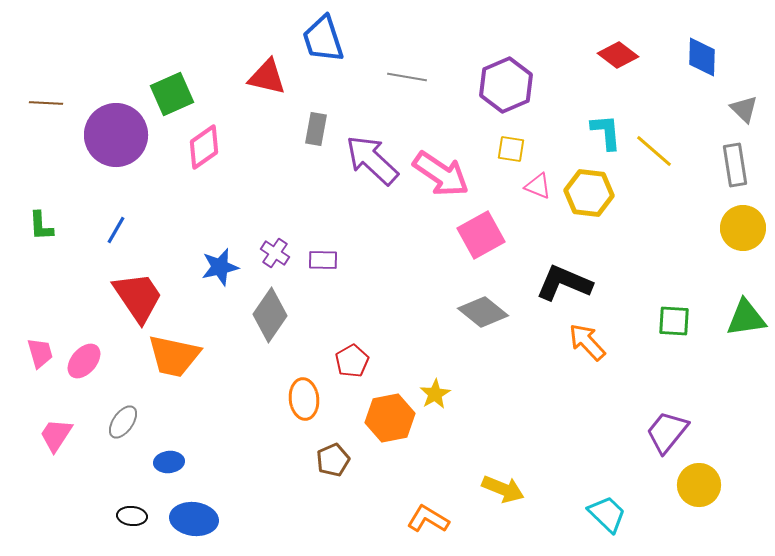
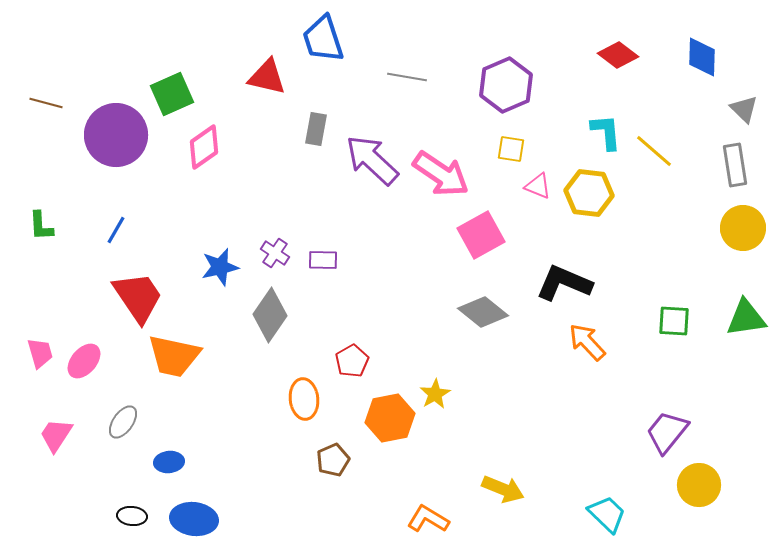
brown line at (46, 103): rotated 12 degrees clockwise
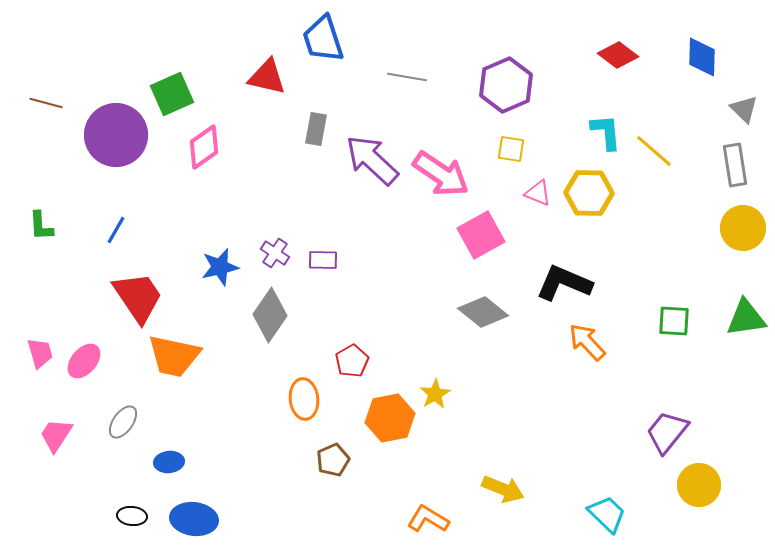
pink triangle at (538, 186): moved 7 px down
yellow hexagon at (589, 193): rotated 6 degrees counterclockwise
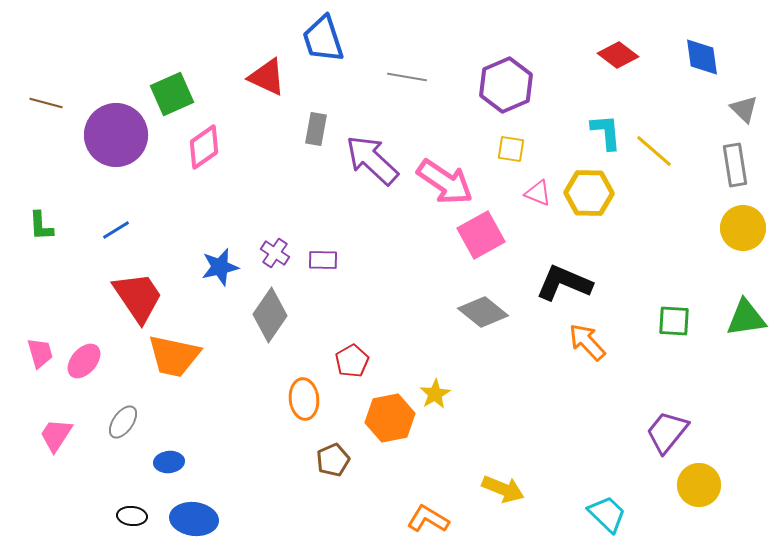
blue diamond at (702, 57): rotated 9 degrees counterclockwise
red triangle at (267, 77): rotated 12 degrees clockwise
pink arrow at (441, 174): moved 4 px right, 8 px down
blue line at (116, 230): rotated 28 degrees clockwise
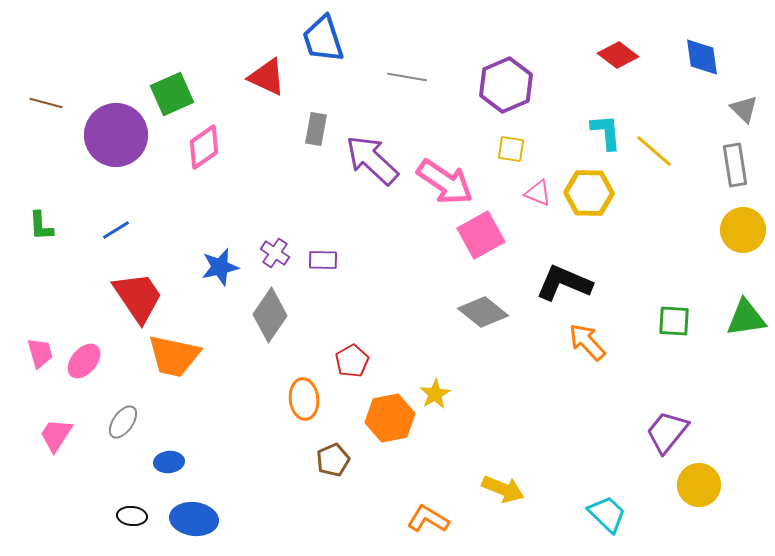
yellow circle at (743, 228): moved 2 px down
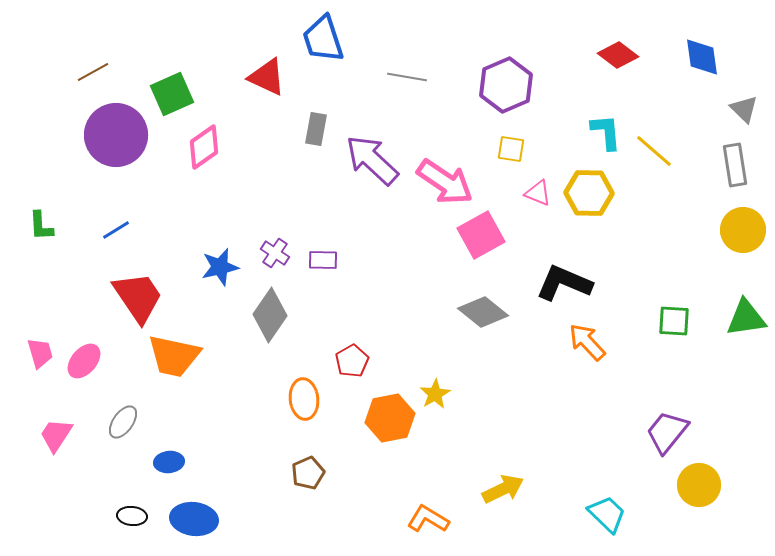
brown line at (46, 103): moved 47 px right, 31 px up; rotated 44 degrees counterclockwise
brown pentagon at (333, 460): moved 25 px left, 13 px down
yellow arrow at (503, 489): rotated 48 degrees counterclockwise
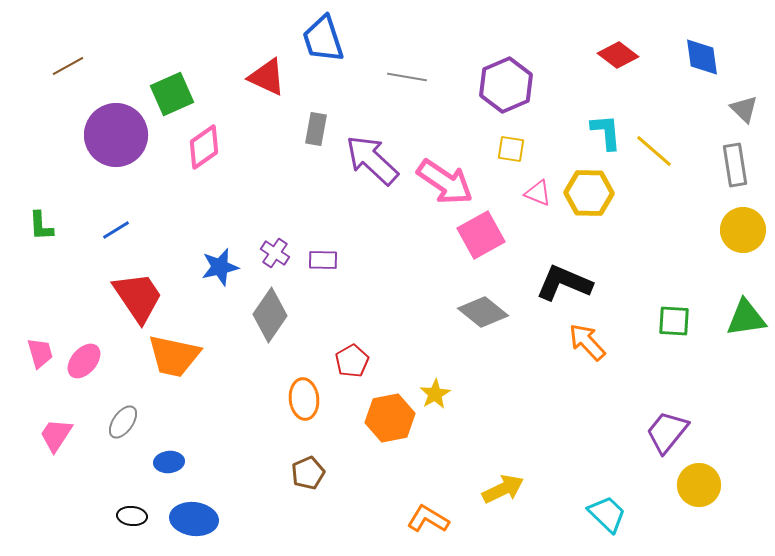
brown line at (93, 72): moved 25 px left, 6 px up
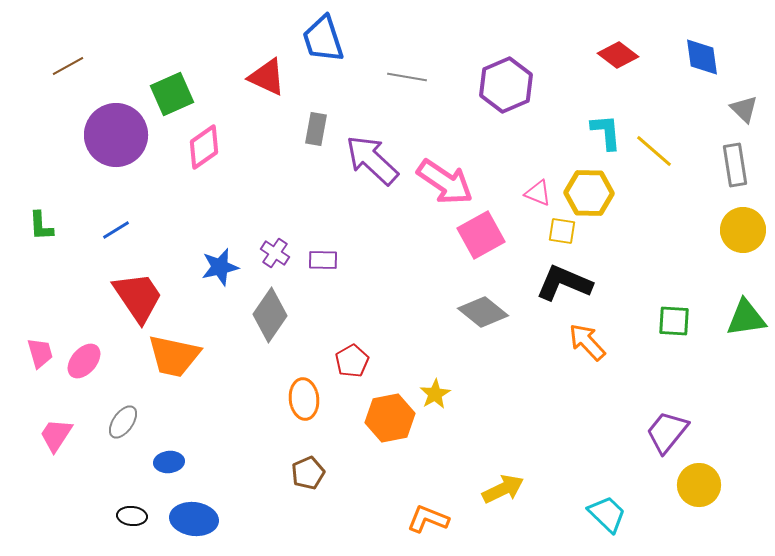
yellow square at (511, 149): moved 51 px right, 82 px down
orange L-shape at (428, 519): rotated 9 degrees counterclockwise
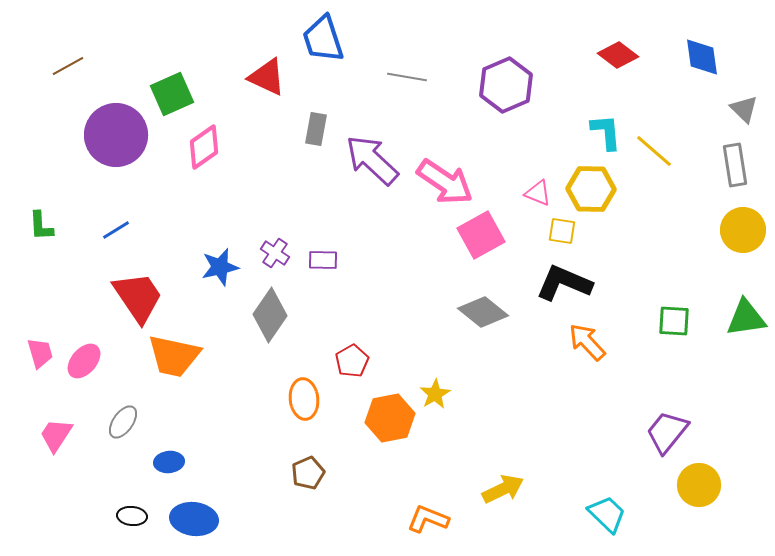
yellow hexagon at (589, 193): moved 2 px right, 4 px up
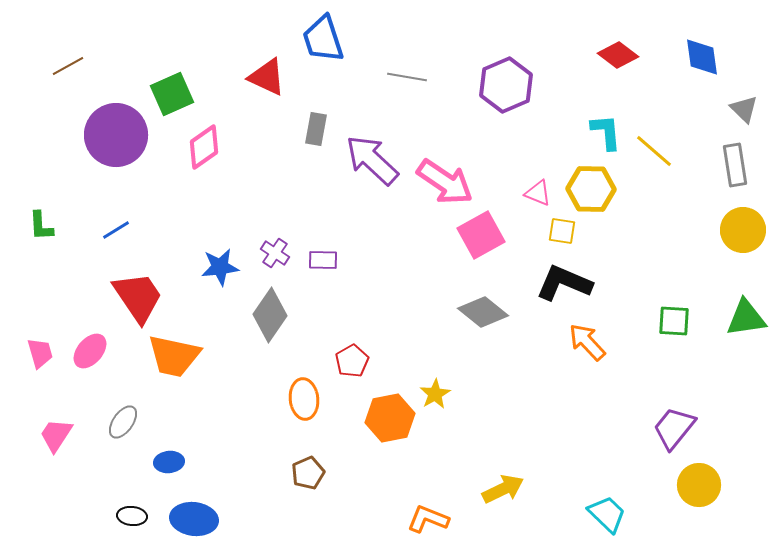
blue star at (220, 267): rotated 6 degrees clockwise
pink ellipse at (84, 361): moved 6 px right, 10 px up
purple trapezoid at (667, 432): moved 7 px right, 4 px up
